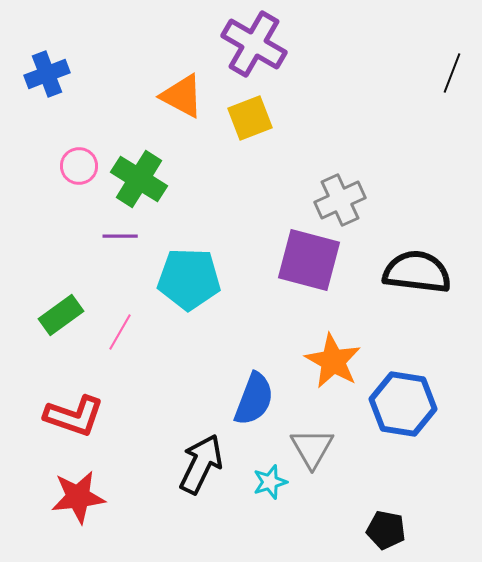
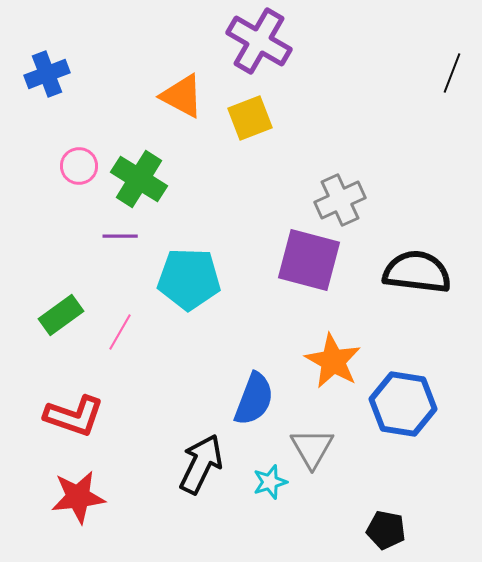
purple cross: moved 5 px right, 3 px up
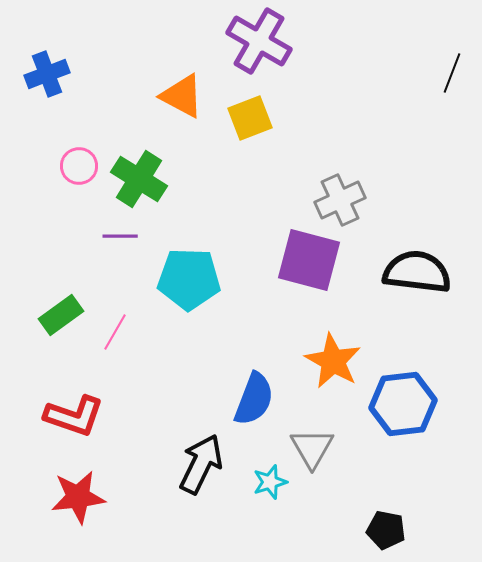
pink line: moved 5 px left
blue hexagon: rotated 16 degrees counterclockwise
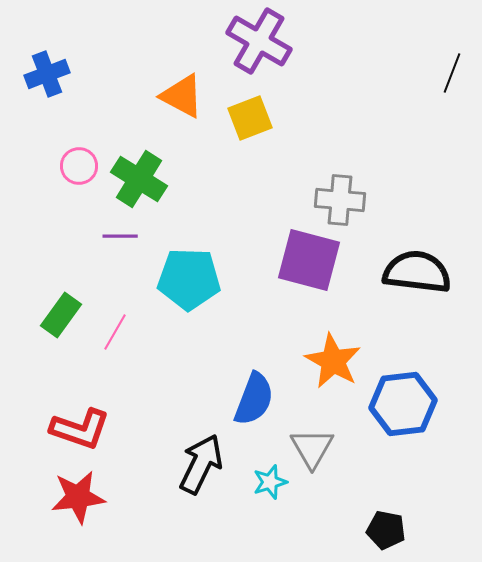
gray cross: rotated 30 degrees clockwise
green rectangle: rotated 18 degrees counterclockwise
red L-shape: moved 6 px right, 13 px down
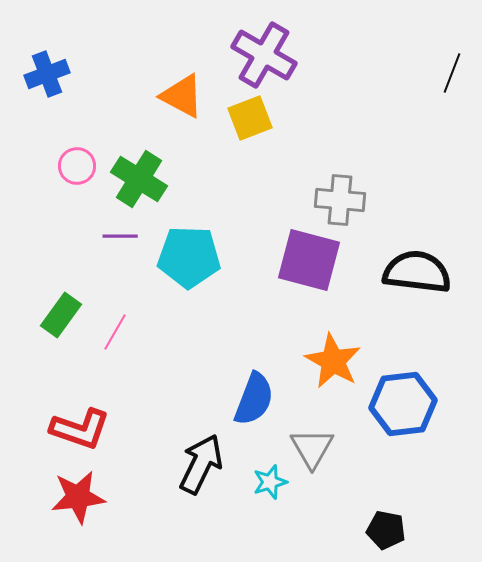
purple cross: moved 5 px right, 14 px down
pink circle: moved 2 px left
cyan pentagon: moved 22 px up
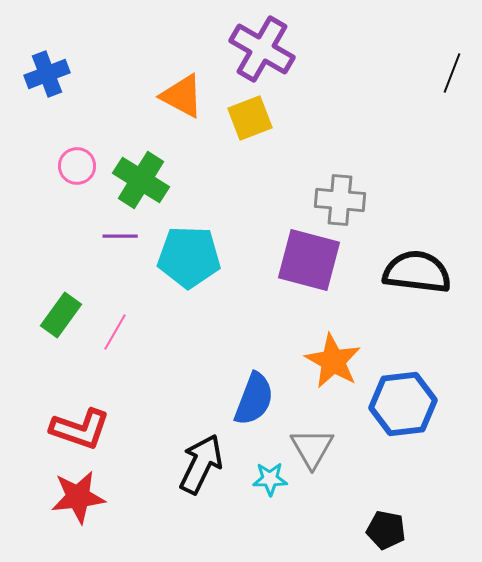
purple cross: moved 2 px left, 6 px up
green cross: moved 2 px right, 1 px down
cyan star: moved 3 px up; rotated 16 degrees clockwise
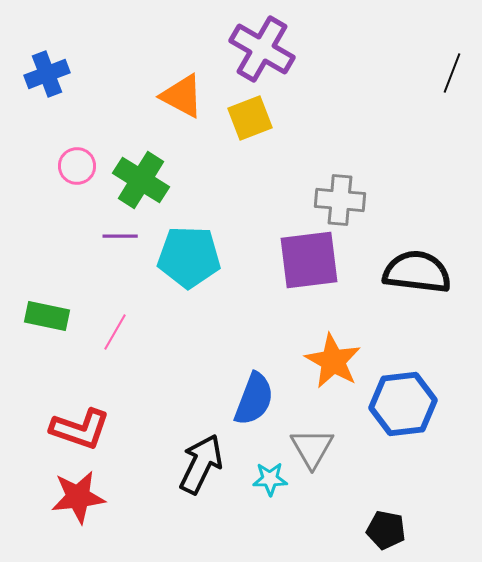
purple square: rotated 22 degrees counterclockwise
green rectangle: moved 14 px left, 1 px down; rotated 66 degrees clockwise
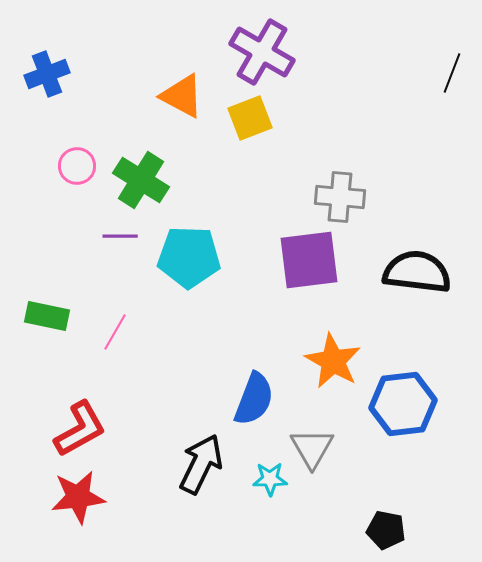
purple cross: moved 3 px down
gray cross: moved 3 px up
red L-shape: rotated 48 degrees counterclockwise
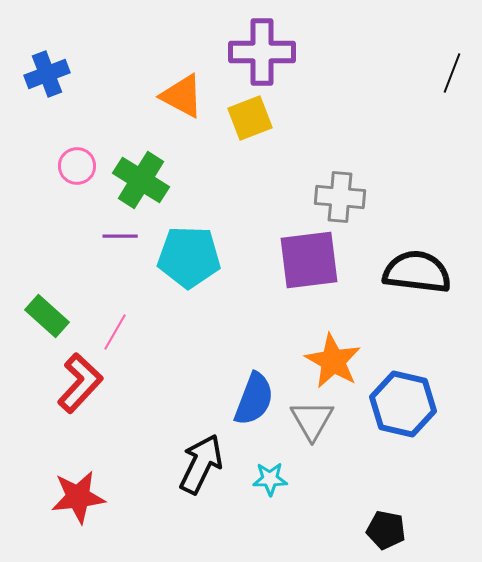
purple cross: rotated 30 degrees counterclockwise
green rectangle: rotated 30 degrees clockwise
blue hexagon: rotated 20 degrees clockwise
red L-shape: moved 46 px up; rotated 18 degrees counterclockwise
gray triangle: moved 28 px up
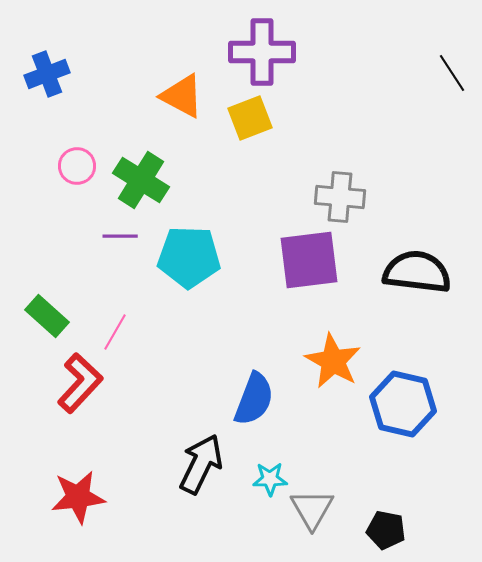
black line: rotated 54 degrees counterclockwise
gray triangle: moved 89 px down
